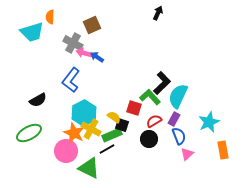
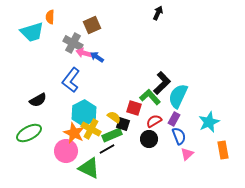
black square: moved 1 px right, 1 px up
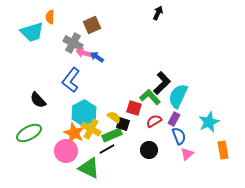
black semicircle: rotated 78 degrees clockwise
black circle: moved 11 px down
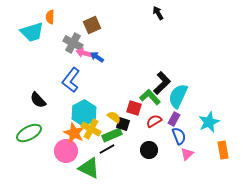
black arrow: rotated 56 degrees counterclockwise
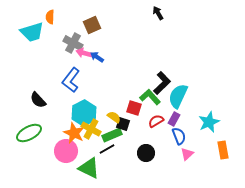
red semicircle: moved 2 px right
black circle: moved 3 px left, 3 px down
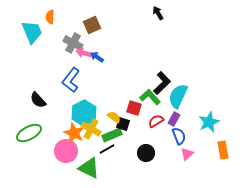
cyan trapezoid: rotated 95 degrees counterclockwise
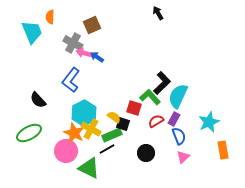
pink triangle: moved 4 px left, 3 px down
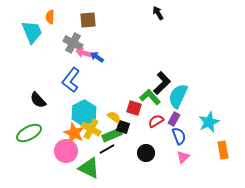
brown square: moved 4 px left, 5 px up; rotated 18 degrees clockwise
black square: moved 3 px down
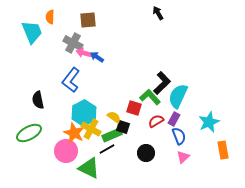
black semicircle: rotated 30 degrees clockwise
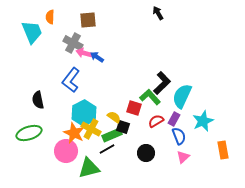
cyan semicircle: moved 4 px right
cyan star: moved 6 px left, 1 px up
green ellipse: rotated 10 degrees clockwise
green triangle: rotated 40 degrees counterclockwise
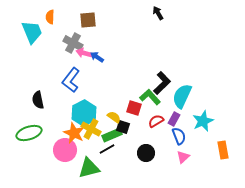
pink circle: moved 1 px left, 1 px up
